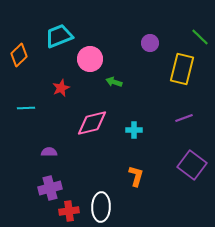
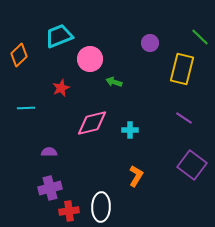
purple line: rotated 54 degrees clockwise
cyan cross: moved 4 px left
orange L-shape: rotated 15 degrees clockwise
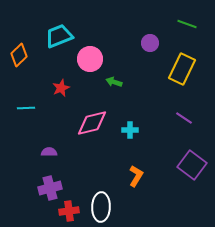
green line: moved 13 px left, 13 px up; rotated 24 degrees counterclockwise
yellow rectangle: rotated 12 degrees clockwise
